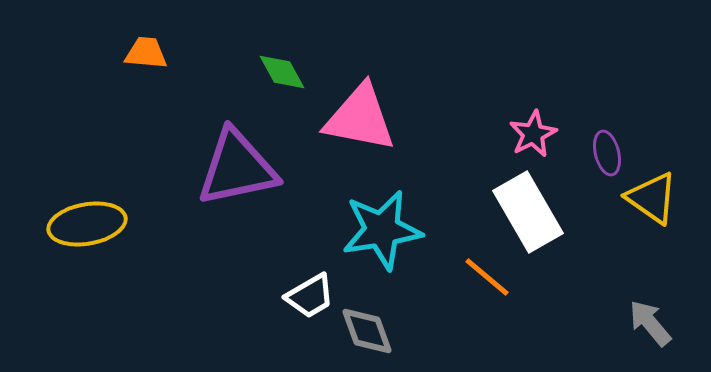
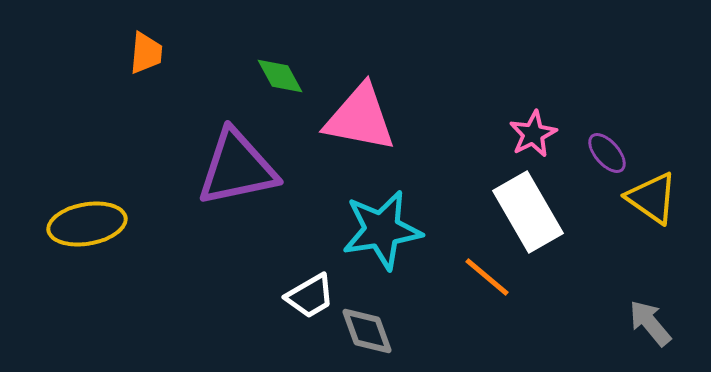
orange trapezoid: rotated 90 degrees clockwise
green diamond: moved 2 px left, 4 px down
purple ellipse: rotated 27 degrees counterclockwise
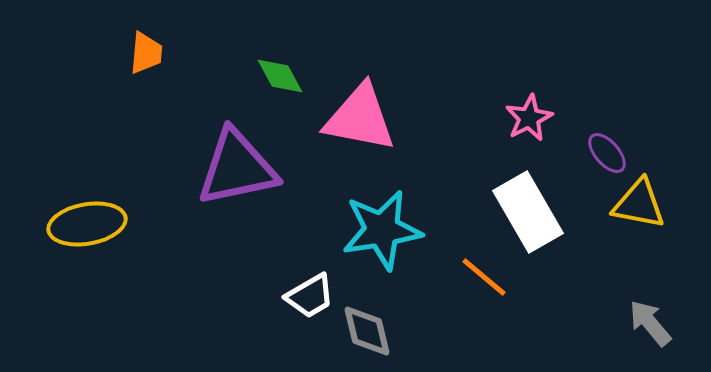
pink star: moved 4 px left, 16 px up
yellow triangle: moved 13 px left, 6 px down; rotated 24 degrees counterclockwise
orange line: moved 3 px left
gray diamond: rotated 6 degrees clockwise
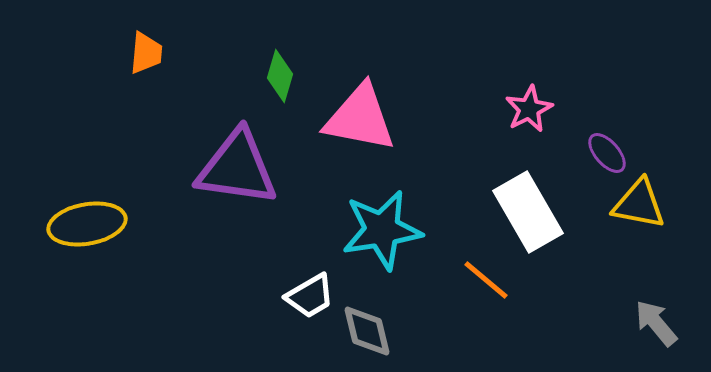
green diamond: rotated 45 degrees clockwise
pink star: moved 9 px up
purple triangle: rotated 20 degrees clockwise
orange line: moved 2 px right, 3 px down
gray arrow: moved 6 px right
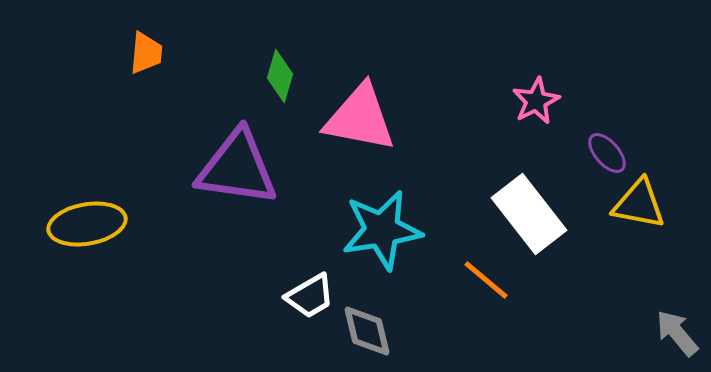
pink star: moved 7 px right, 8 px up
white rectangle: moved 1 px right, 2 px down; rotated 8 degrees counterclockwise
gray arrow: moved 21 px right, 10 px down
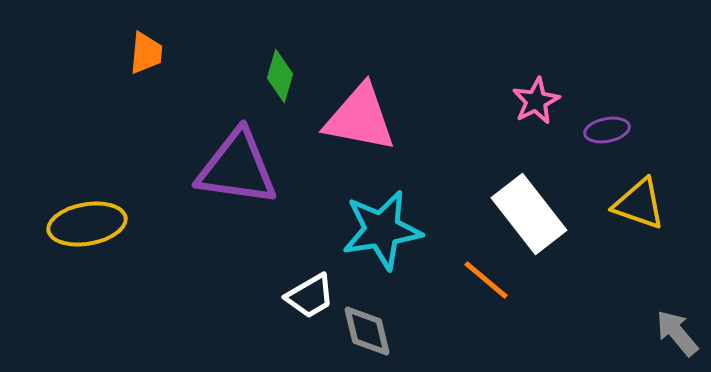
purple ellipse: moved 23 px up; rotated 60 degrees counterclockwise
yellow triangle: rotated 8 degrees clockwise
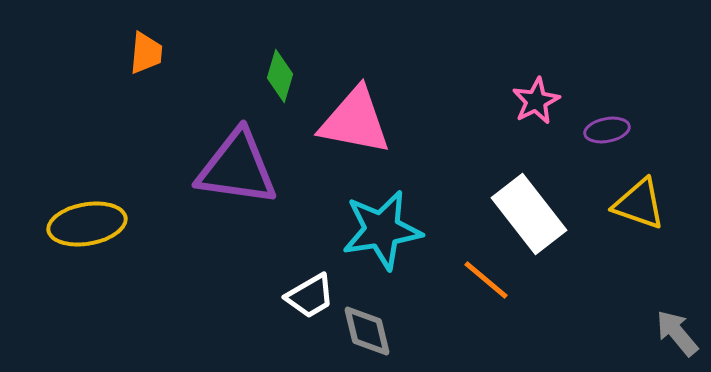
pink triangle: moved 5 px left, 3 px down
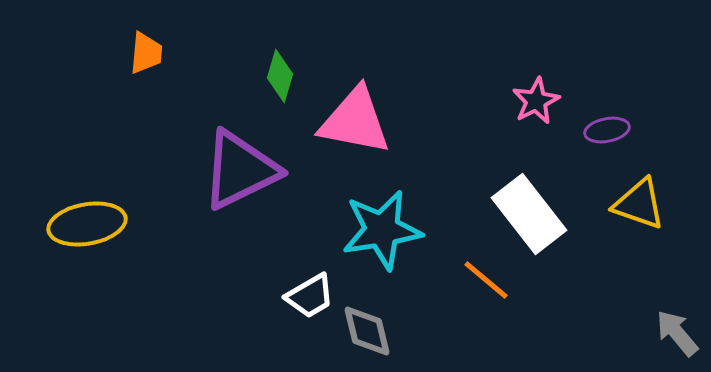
purple triangle: moved 3 px right, 2 px down; rotated 34 degrees counterclockwise
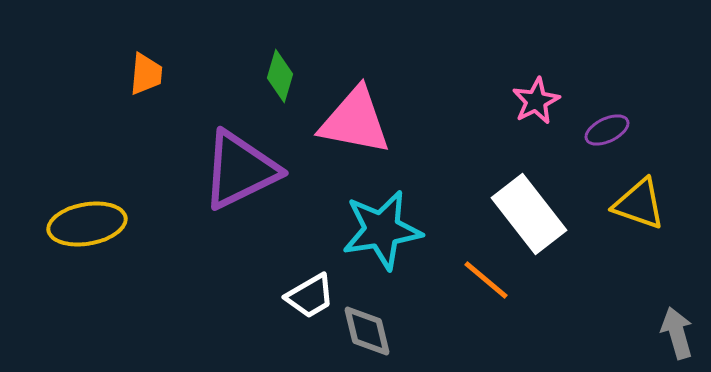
orange trapezoid: moved 21 px down
purple ellipse: rotated 15 degrees counterclockwise
gray arrow: rotated 24 degrees clockwise
